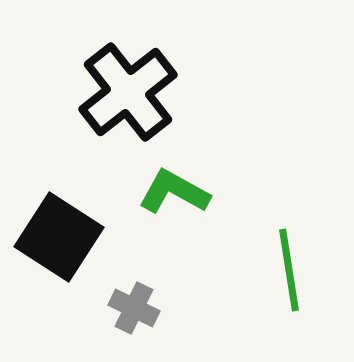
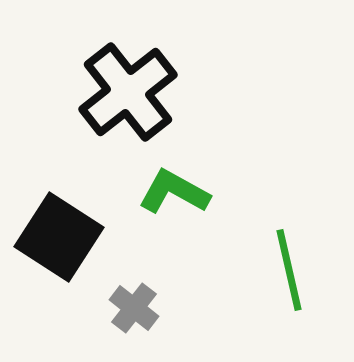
green line: rotated 4 degrees counterclockwise
gray cross: rotated 12 degrees clockwise
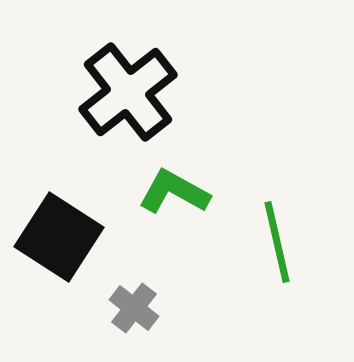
green line: moved 12 px left, 28 px up
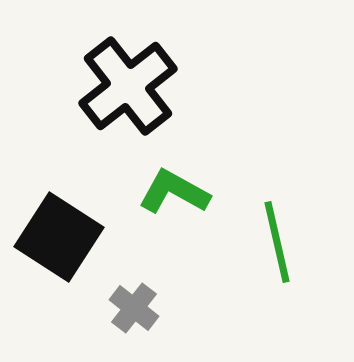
black cross: moved 6 px up
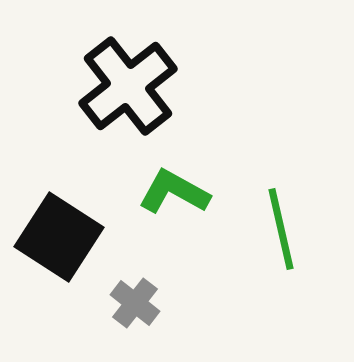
green line: moved 4 px right, 13 px up
gray cross: moved 1 px right, 5 px up
